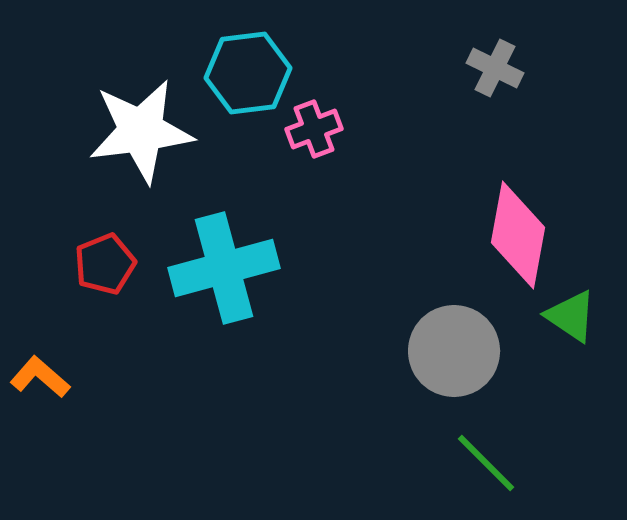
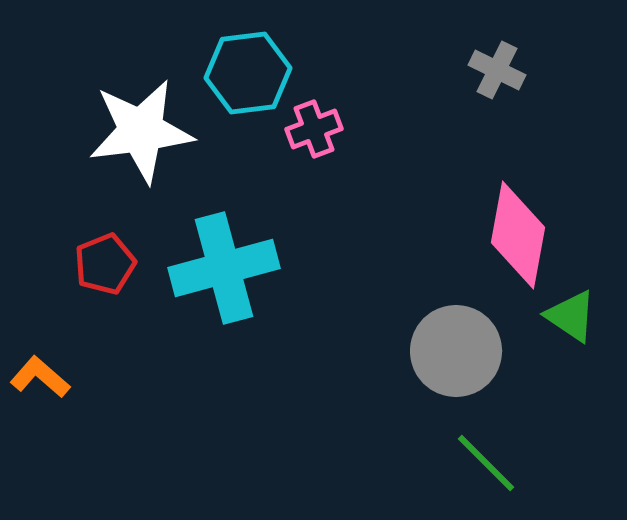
gray cross: moved 2 px right, 2 px down
gray circle: moved 2 px right
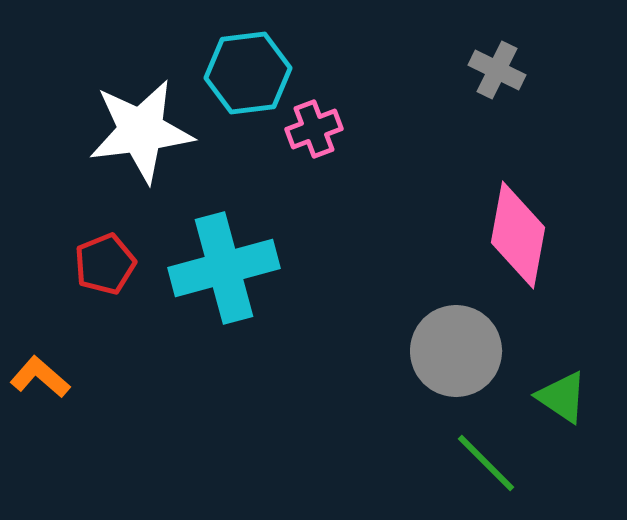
green triangle: moved 9 px left, 81 px down
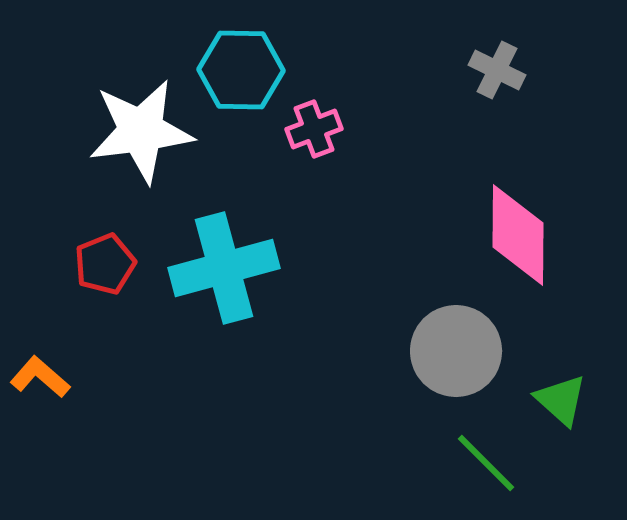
cyan hexagon: moved 7 px left, 3 px up; rotated 8 degrees clockwise
pink diamond: rotated 10 degrees counterclockwise
green triangle: moved 1 px left, 3 px down; rotated 8 degrees clockwise
